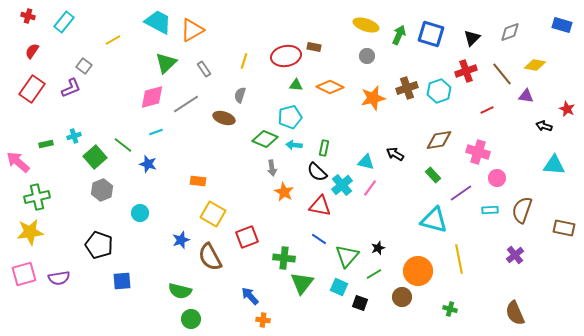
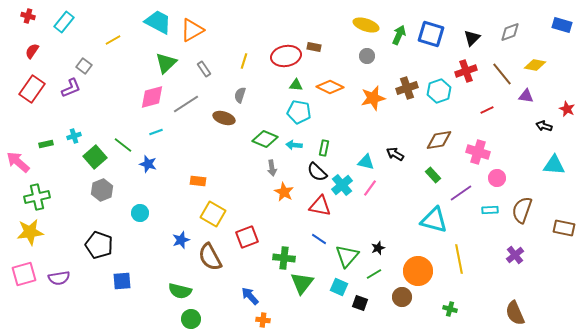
cyan pentagon at (290, 117): moved 9 px right, 5 px up; rotated 25 degrees clockwise
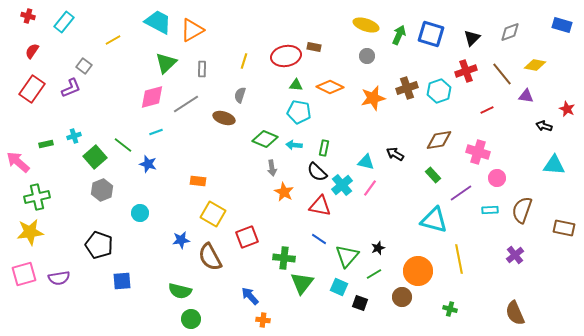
gray rectangle at (204, 69): moved 2 px left; rotated 35 degrees clockwise
blue star at (181, 240): rotated 12 degrees clockwise
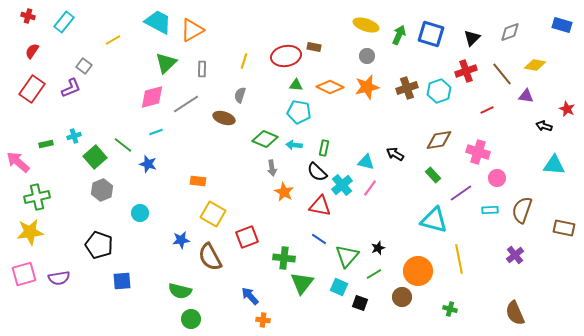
orange star at (373, 98): moved 6 px left, 11 px up
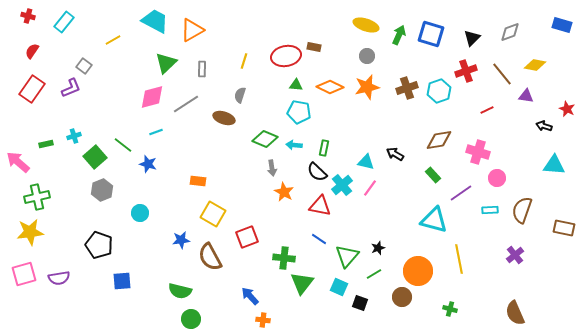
cyan trapezoid at (158, 22): moved 3 px left, 1 px up
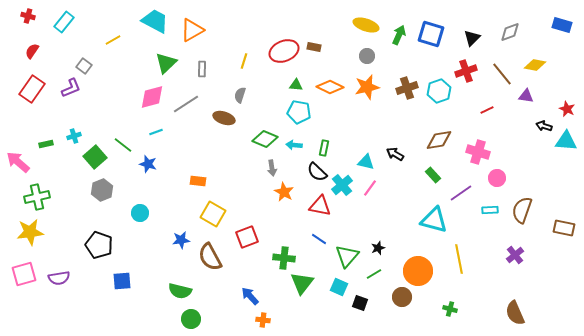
red ellipse at (286, 56): moved 2 px left, 5 px up; rotated 12 degrees counterclockwise
cyan triangle at (554, 165): moved 12 px right, 24 px up
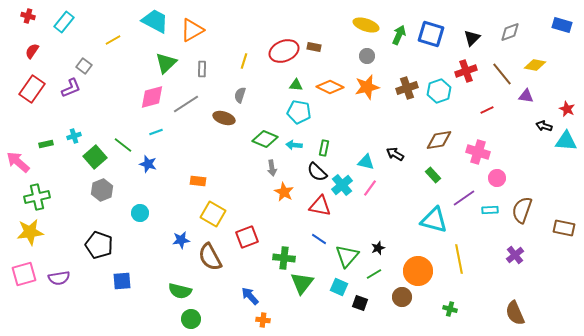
purple line at (461, 193): moved 3 px right, 5 px down
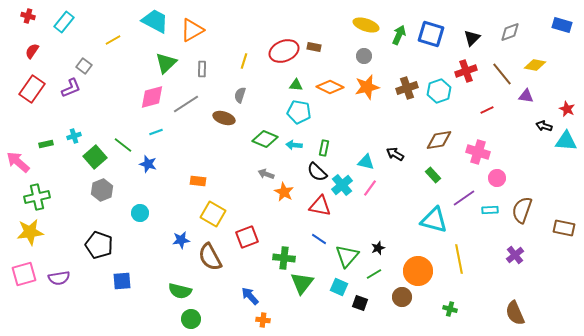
gray circle at (367, 56): moved 3 px left
gray arrow at (272, 168): moved 6 px left, 6 px down; rotated 119 degrees clockwise
